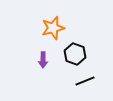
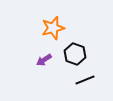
purple arrow: moved 1 px right; rotated 56 degrees clockwise
black line: moved 1 px up
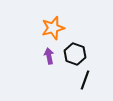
purple arrow: moved 5 px right, 4 px up; rotated 112 degrees clockwise
black line: rotated 48 degrees counterclockwise
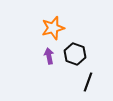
black line: moved 3 px right, 2 px down
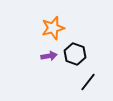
purple arrow: rotated 91 degrees clockwise
black line: rotated 18 degrees clockwise
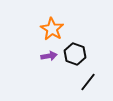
orange star: moved 1 px left, 1 px down; rotated 25 degrees counterclockwise
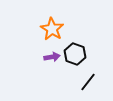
purple arrow: moved 3 px right, 1 px down
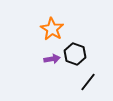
purple arrow: moved 2 px down
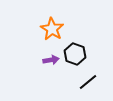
purple arrow: moved 1 px left, 1 px down
black line: rotated 12 degrees clockwise
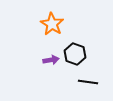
orange star: moved 5 px up
black line: rotated 48 degrees clockwise
